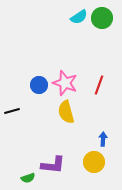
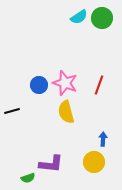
purple L-shape: moved 2 px left, 1 px up
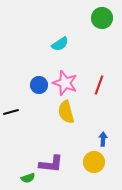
cyan semicircle: moved 19 px left, 27 px down
black line: moved 1 px left, 1 px down
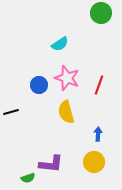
green circle: moved 1 px left, 5 px up
pink star: moved 2 px right, 5 px up
blue arrow: moved 5 px left, 5 px up
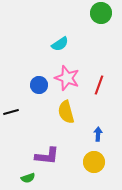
purple L-shape: moved 4 px left, 8 px up
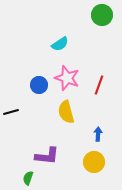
green circle: moved 1 px right, 2 px down
green semicircle: rotated 128 degrees clockwise
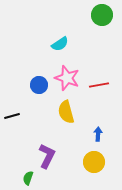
red line: rotated 60 degrees clockwise
black line: moved 1 px right, 4 px down
purple L-shape: rotated 70 degrees counterclockwise
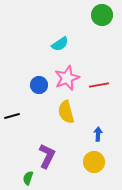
pink star: rotated 30 degrees clockwise
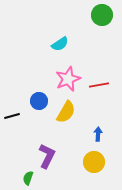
pink star: moved 1 px right, 1 px down
blue circle: moved 16 px down
yellow semicircle: rotated 135 degrees counterclockwise
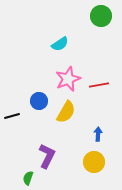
green circle: moved 1 px left, 1 px down
